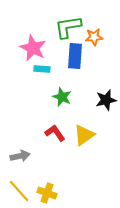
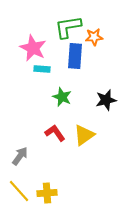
gray arrow: rotated 42 degrees counterclockwise
yellow cross: rotated 24 degrees counterclockwise
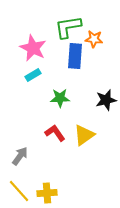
orange star: moved 2 px down; rotated 12 degrees clockwise
cyan rectangle: moved 9 px left, 6 px down; rotated 35 degrees counterclockwise
green star: moved 2 px left, 1 px down; rotated 24 degrees counterclockwise
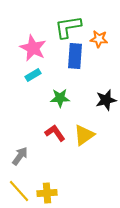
orange star: moved 5 px right
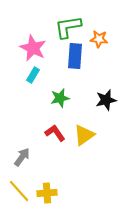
cyan rectangle: rotated 28 degrees counterclockwise
green star: rotated 12 degrees counterclockwise
gray arrow: moved 2 px right, 1 px down
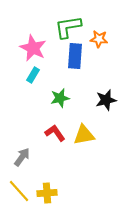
yellow triangle: rotated 25 degrees clockwise
